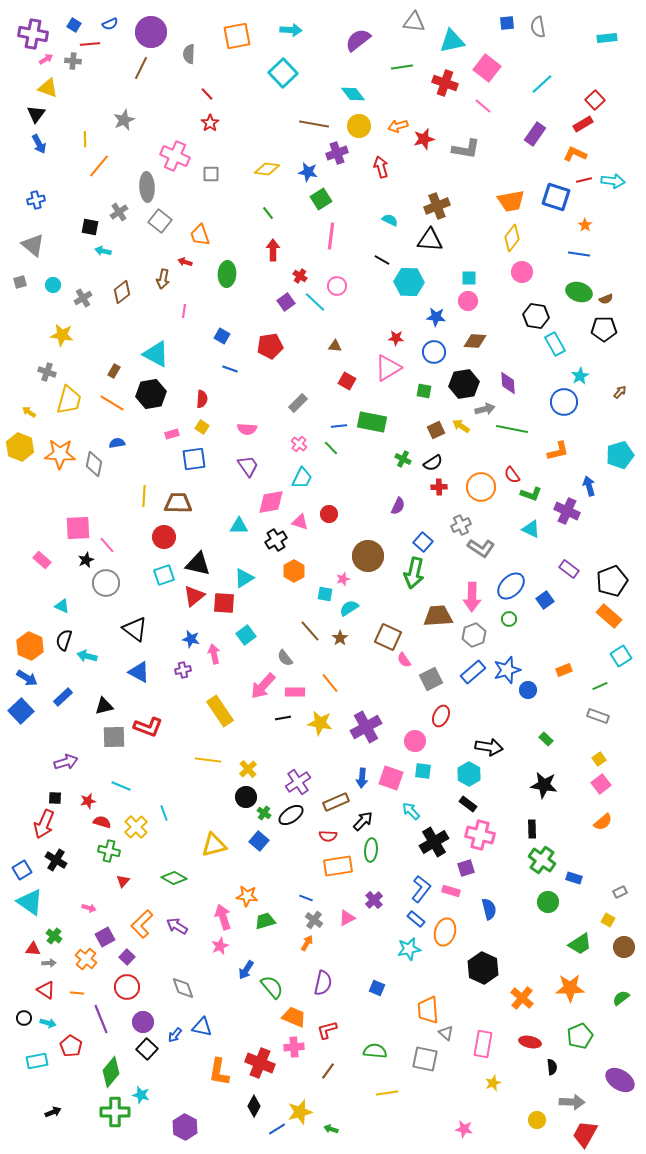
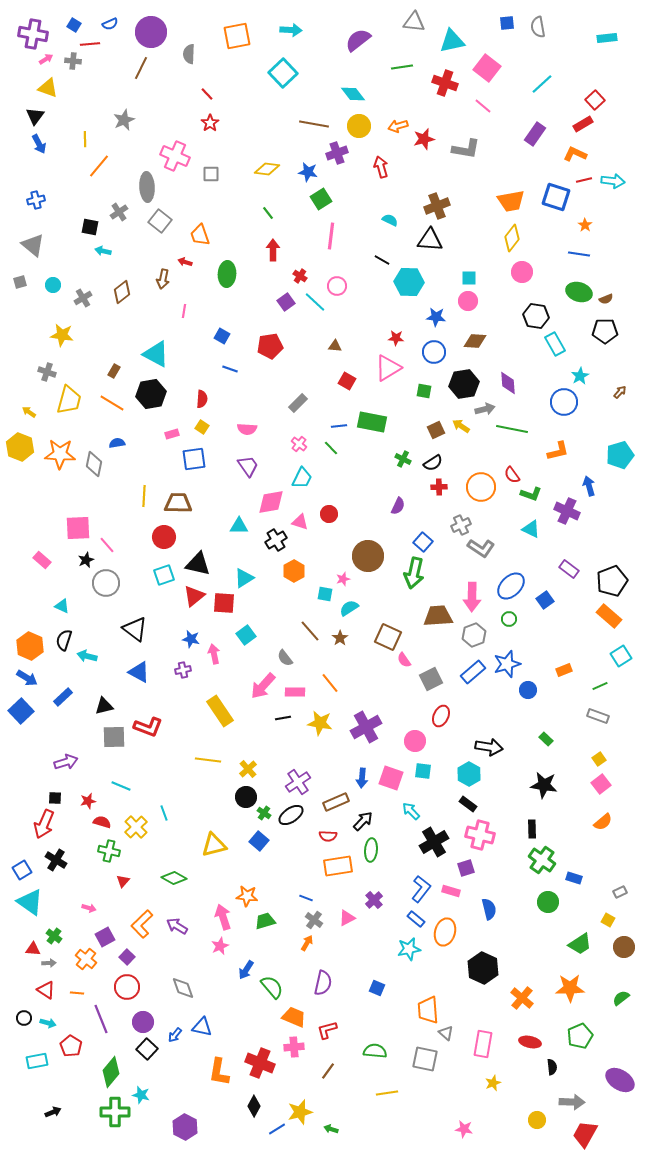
black triangle at (36, 114): moved 1 px left, 2 px down
black pentagon at (604, 329): moved 1 px right, 2 px down
blue star at (507, 670): moved 6 px up
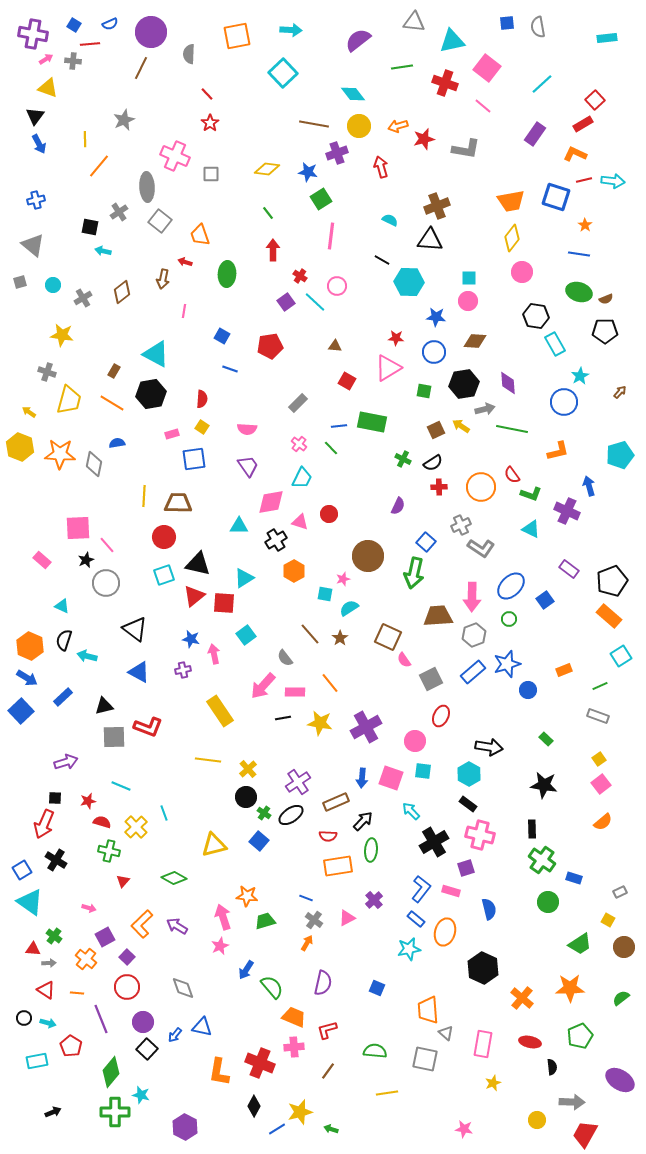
blue square at (423, 542): moved 3 px right
brown line at (310, 631): moved 3 px down
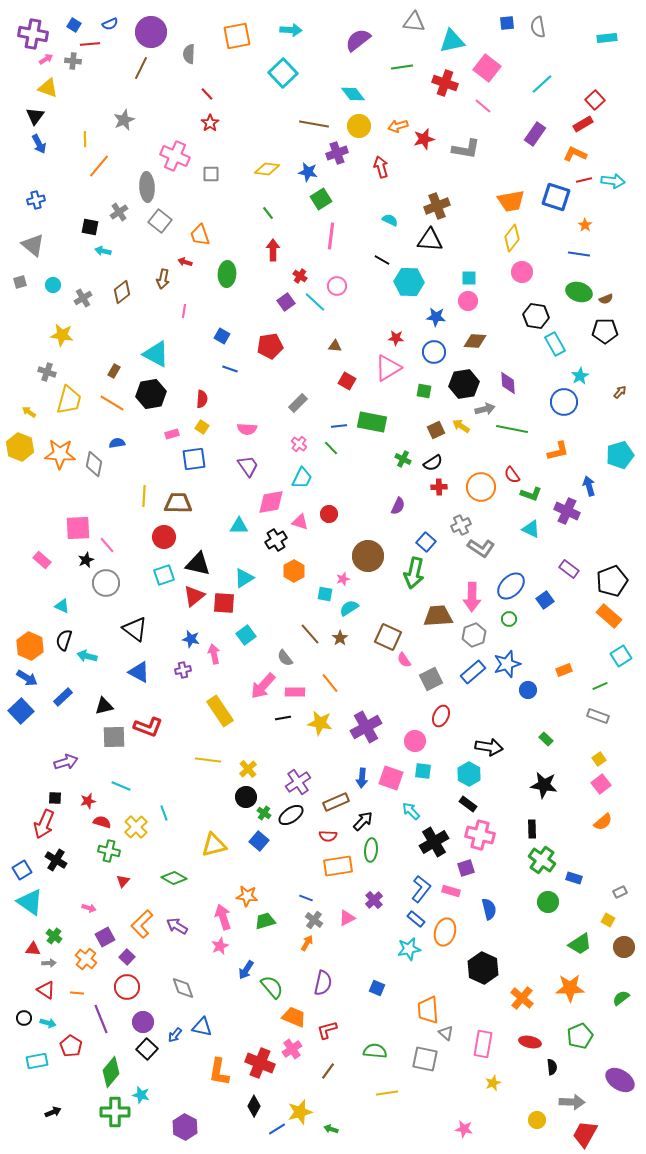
pink cross at (294, 1047): moved 2 px left, 2 px down; rotated 30 degrees counterclockwise
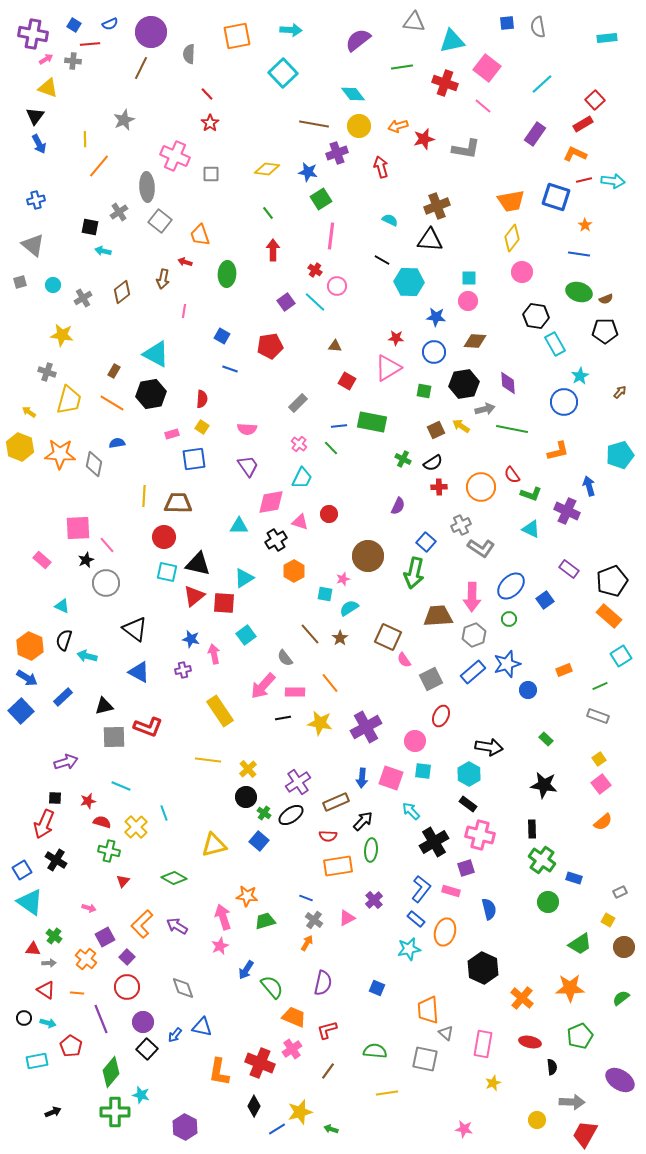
red cross at (300, 276): moved 15 px right, 6 px up
cyan square at (164, 575): moved 3 px right, 3 px up; rotated 30 degrees clockwise
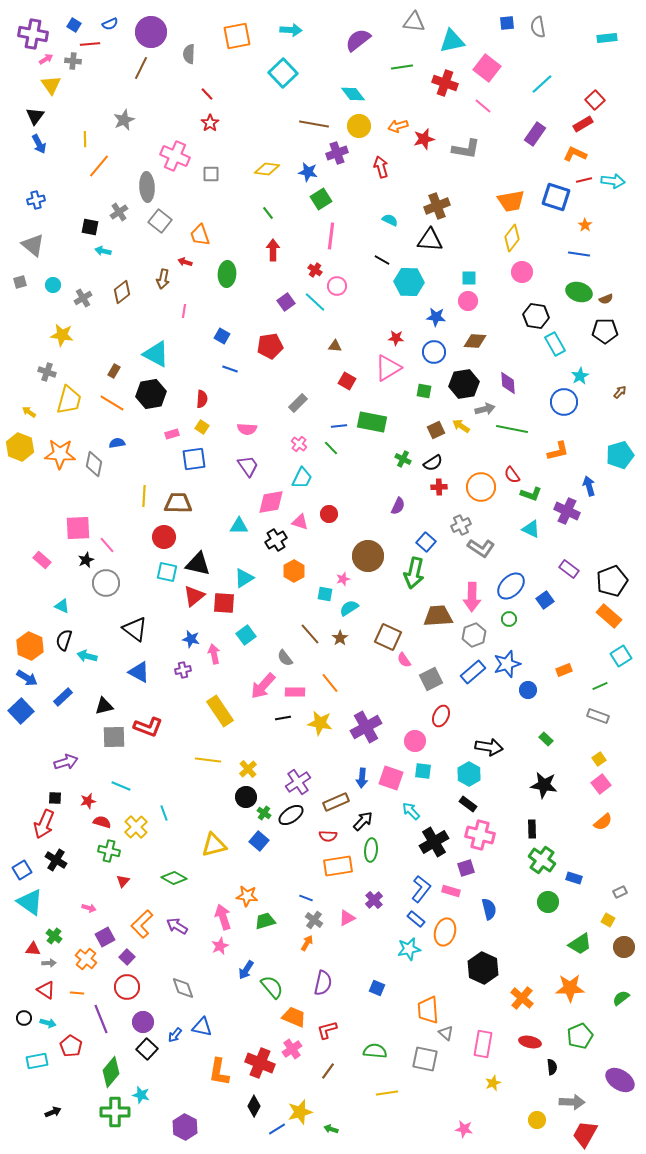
yellow triangle at (48, 88): moved 3 px right, 3 px up; rotated 35 degrees clockwise
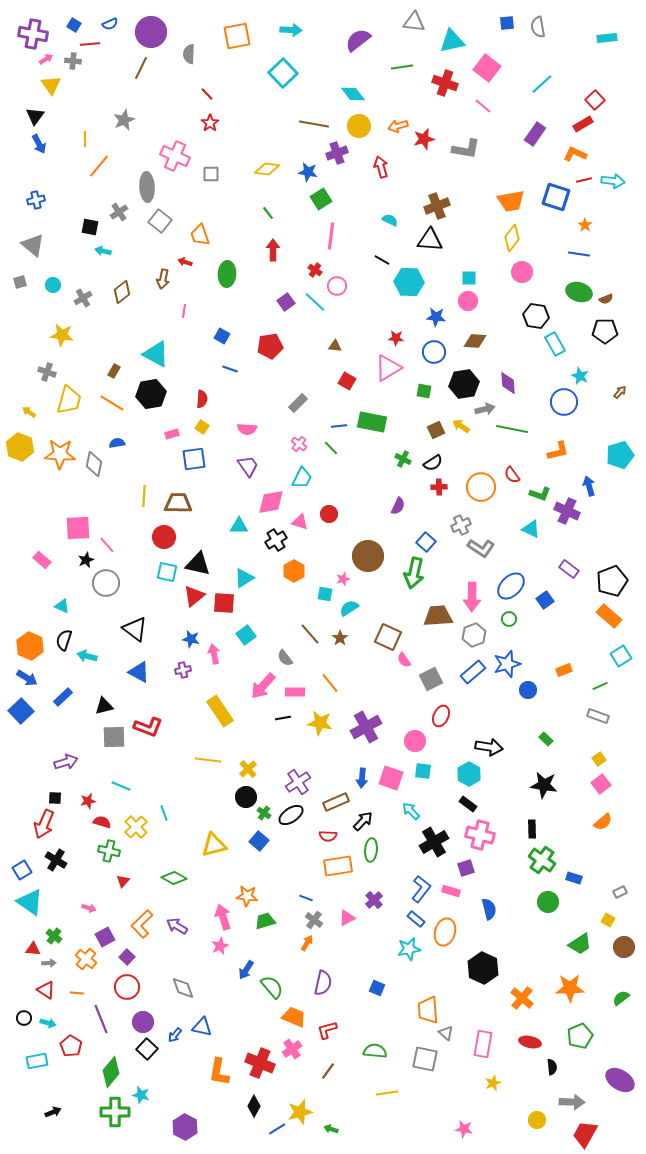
cyan star at (580, 376): rotated 18 degrees counterclockwise
green L-shape at (531, 494): moved 9 px right
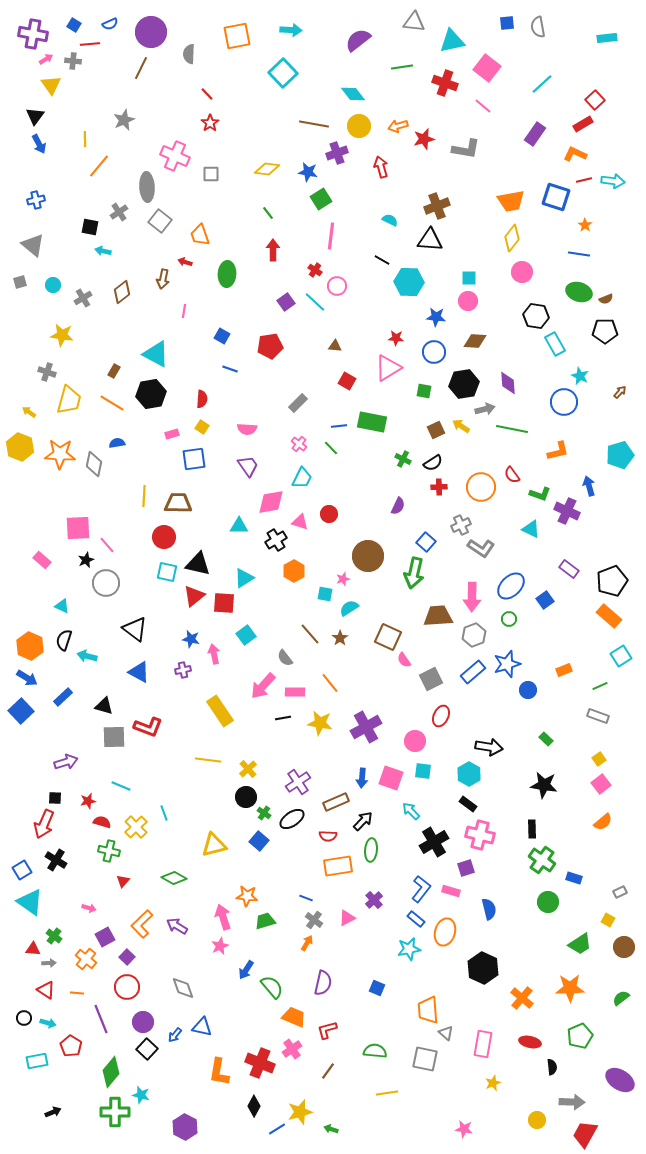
black triangle at (104, 706): rotated 30 degrees clockwise
black ellipse at (291, 815): moved 1 px right, 4 px down
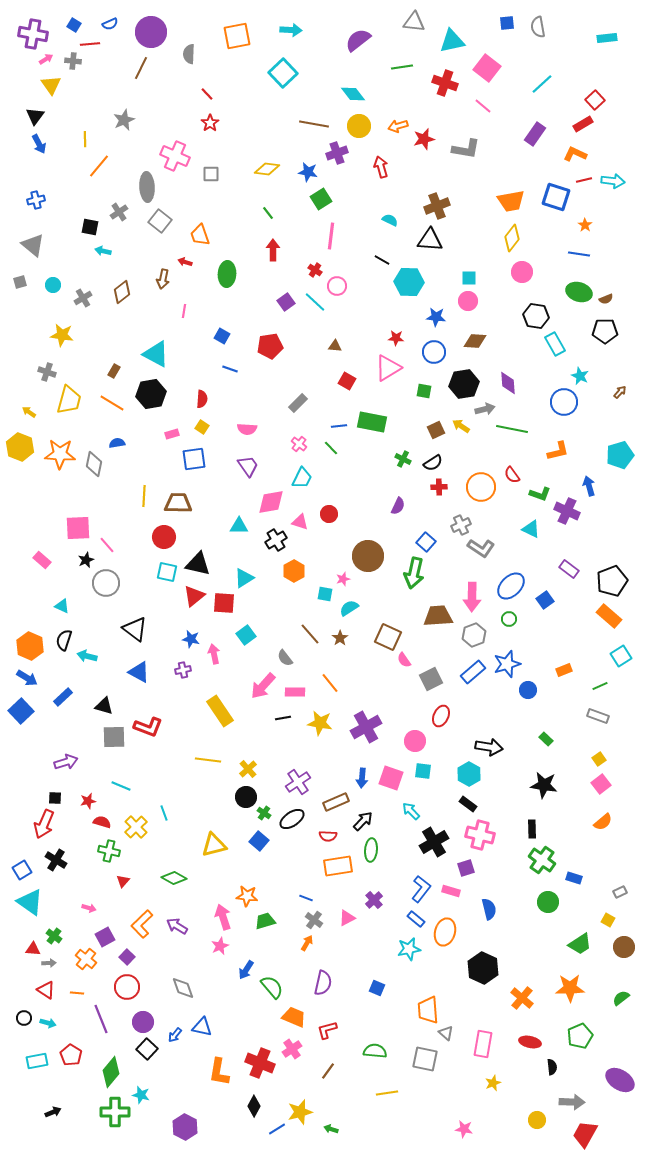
red pentagon at (71, 1046): moved 9 px down
